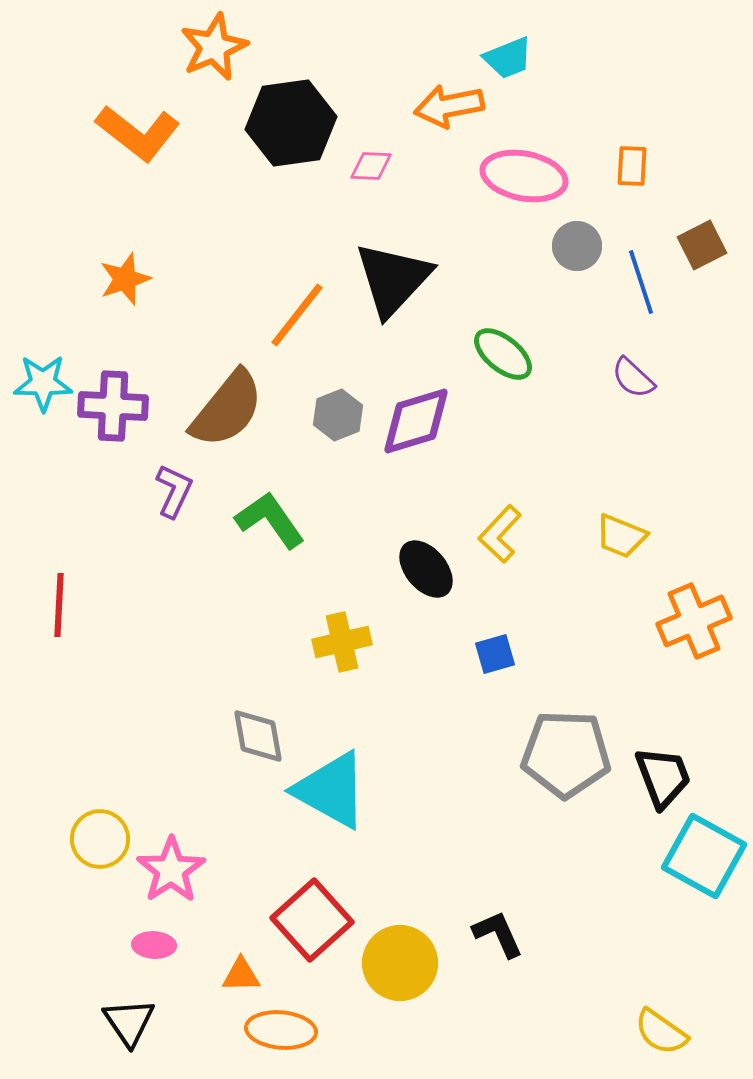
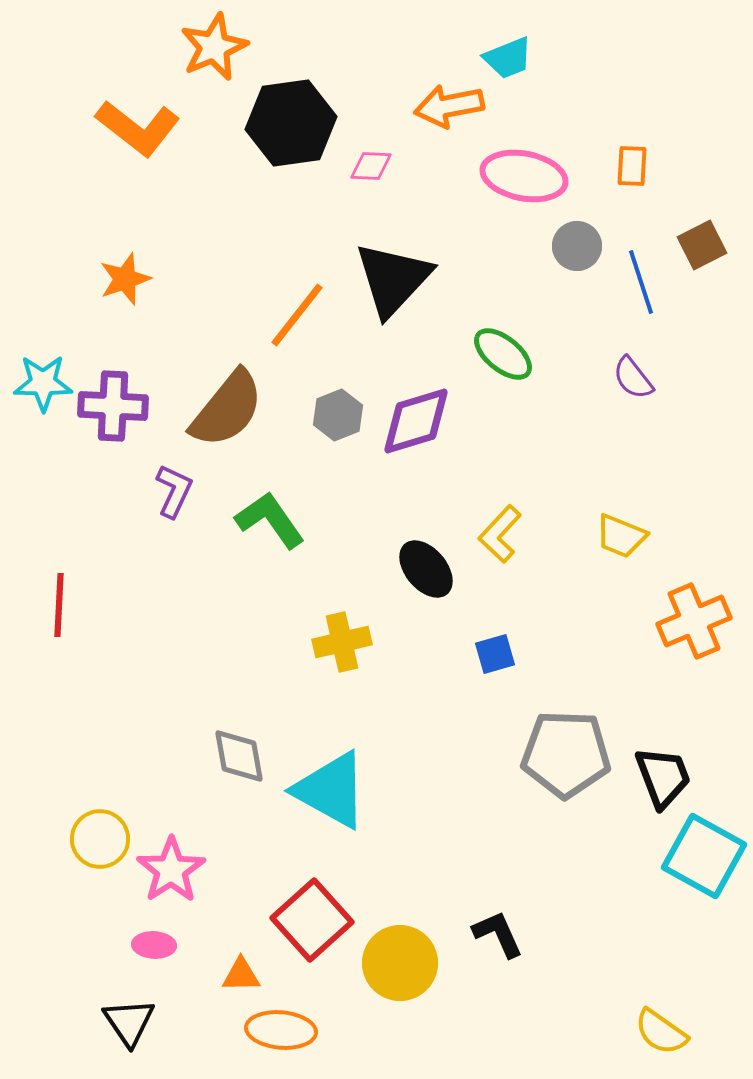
orange L-shape at (138, 133): moved 5 px up
purple semicircle at (633, 378): rotated 9 degrees clockwise
gray diamond at (258, 736): moved 19 px left, 20 px down
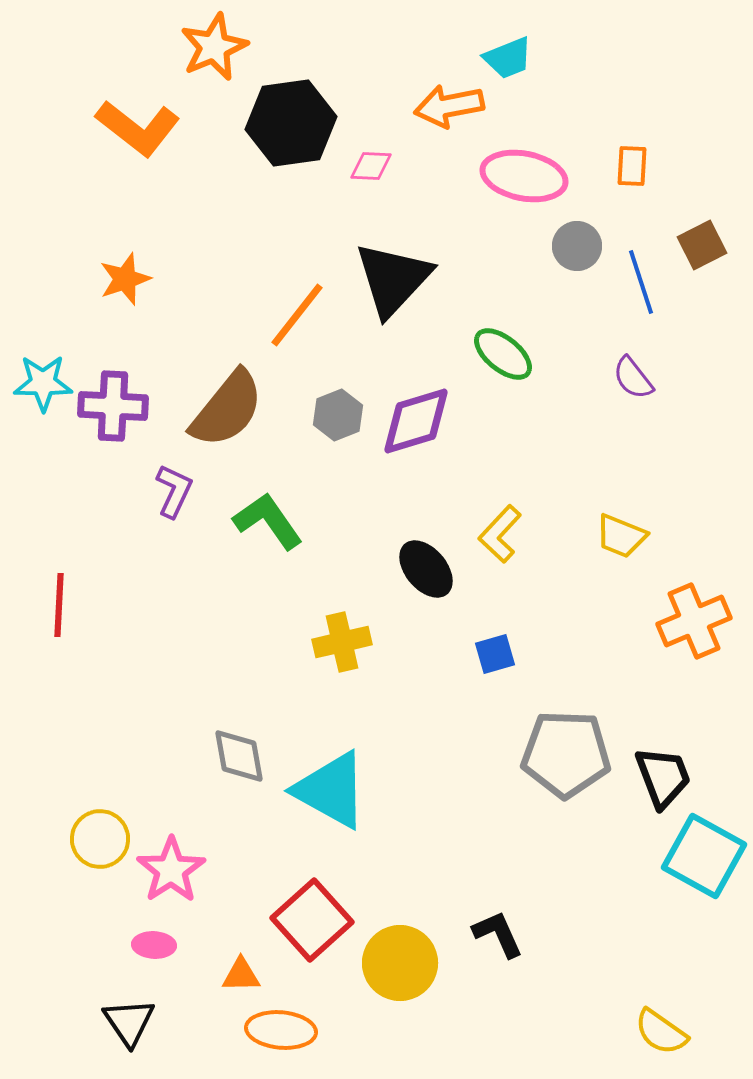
green L-shape at (270, 520): moved 2 px left, 1 px down
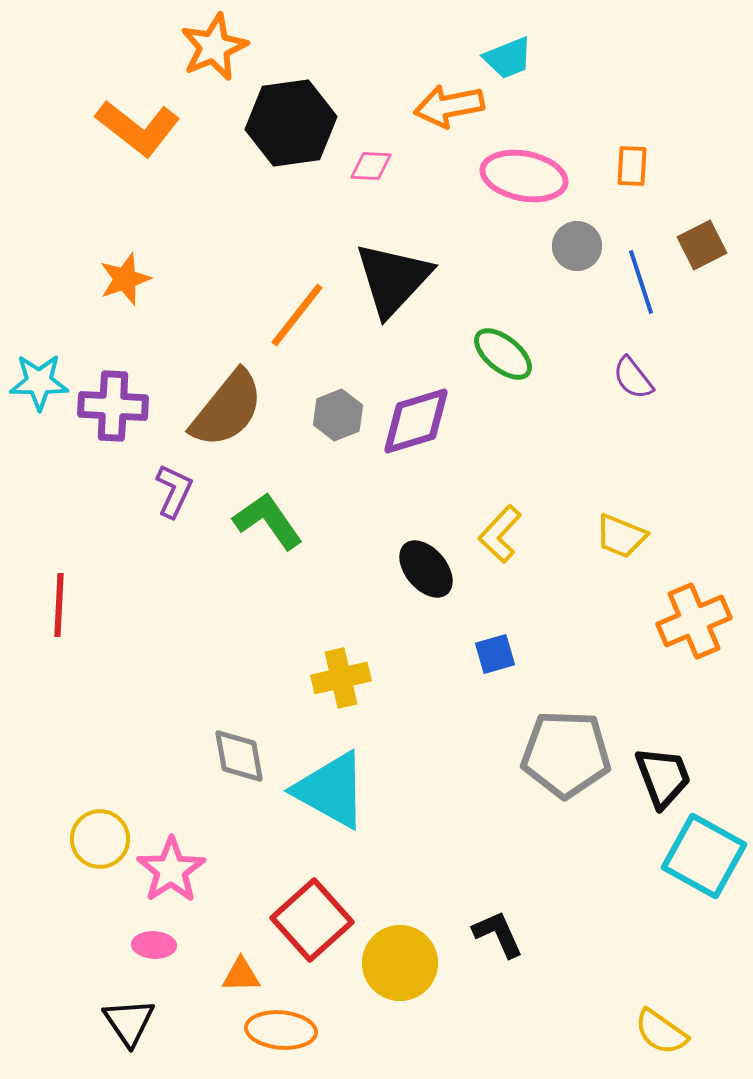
cyan star at (43, 383): moved 4 px left, 1 px up
yellow cross at (342, 642): moved 1 px left, 36 px down
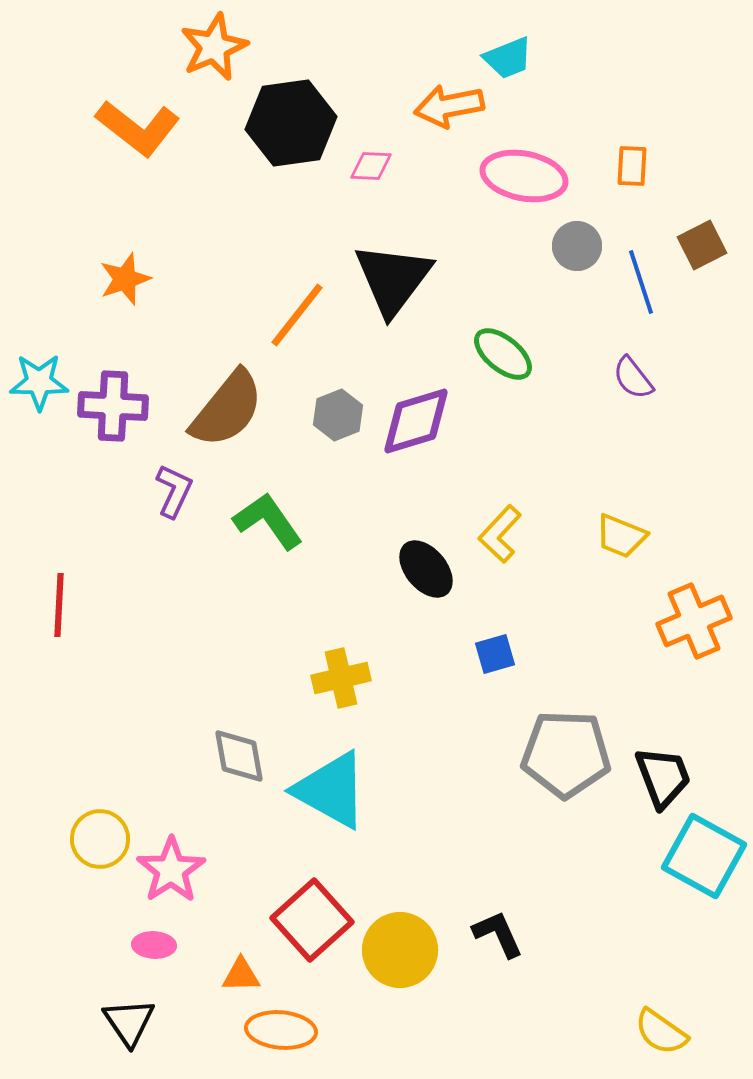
black triangle at (393, 279): rotated 6 degrees counterclockwise
yellow circle at (400, 963): moved 13 px up
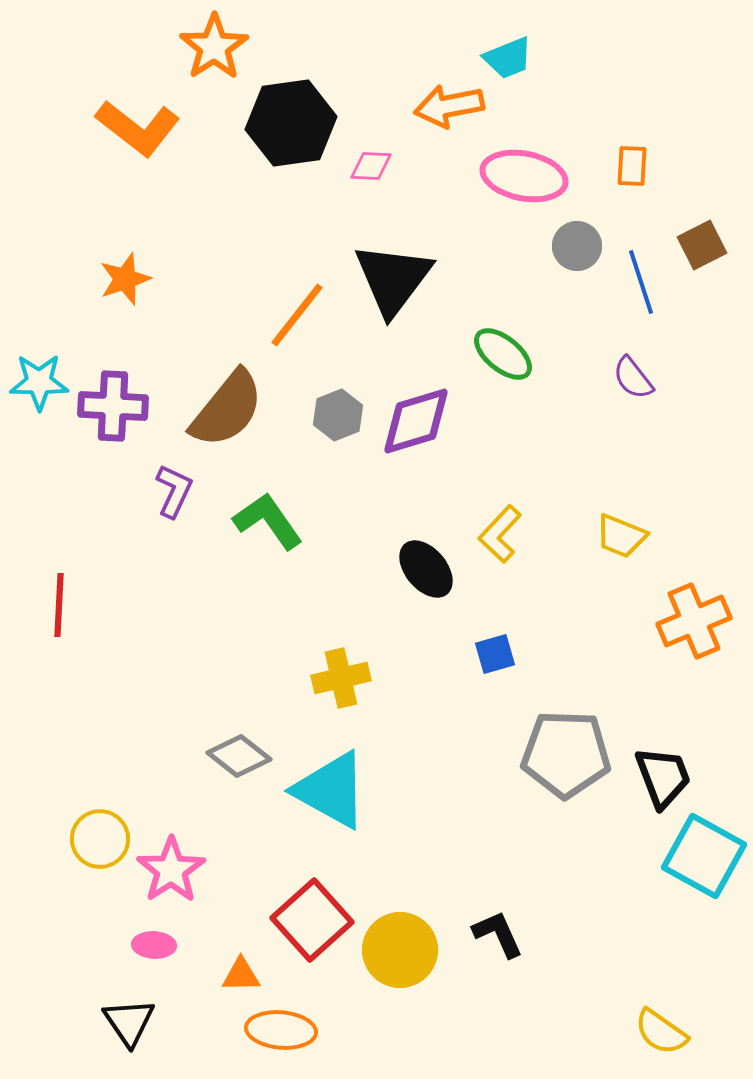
orange star at (214, 47): rotated 10 degrees counterclockwise
gray diamond at (239, 756): rotated 42 degrees counterclockwise
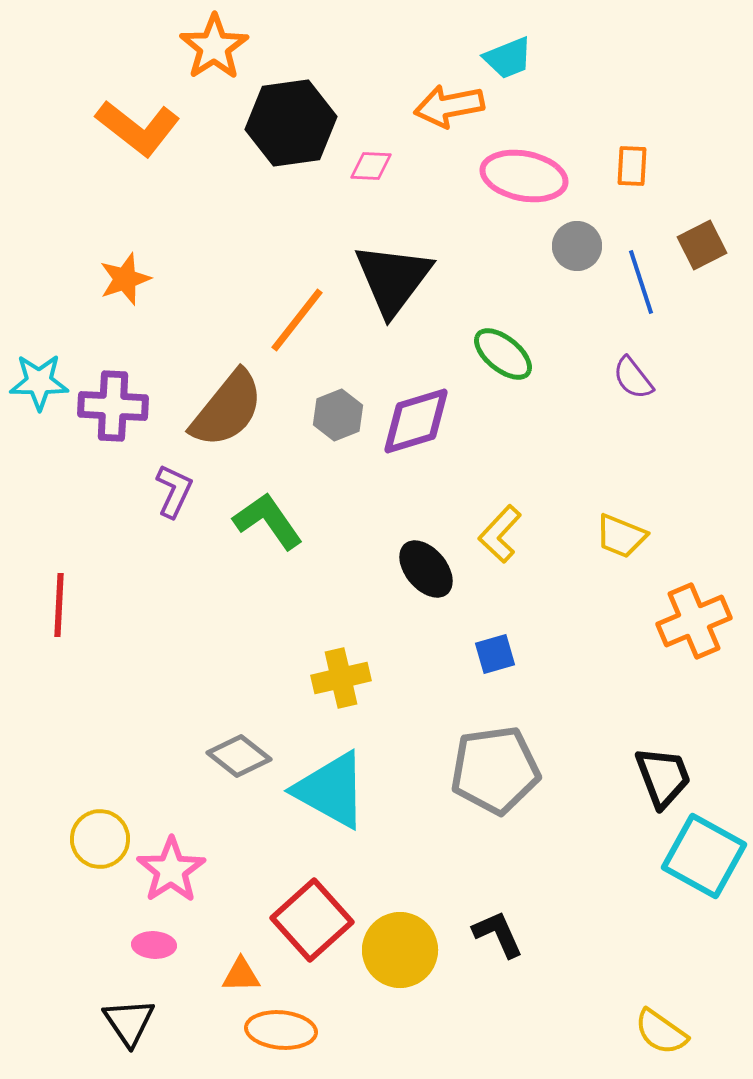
orange line at (297, 315): moved 5 px down
gray pentagon at (566, 754): moved 71 px left, 16 px down; rotated 10 degrees counterclockwise
